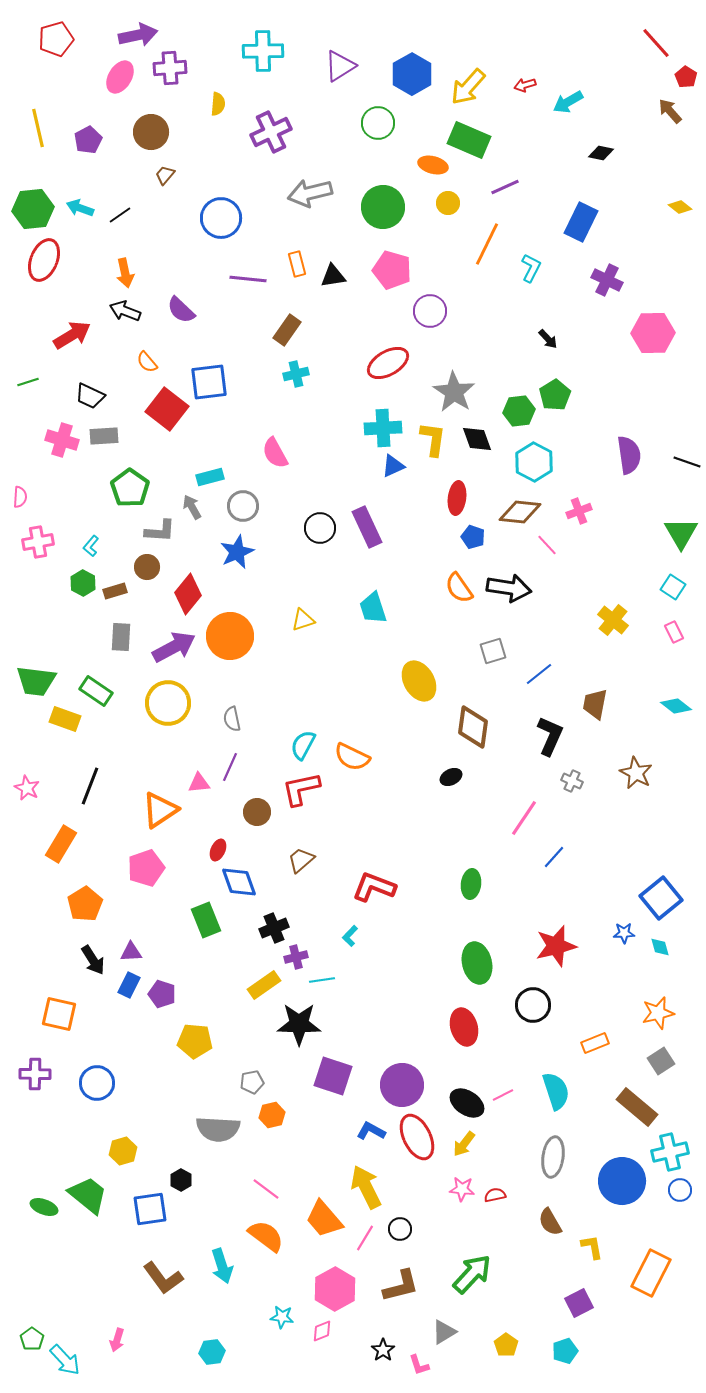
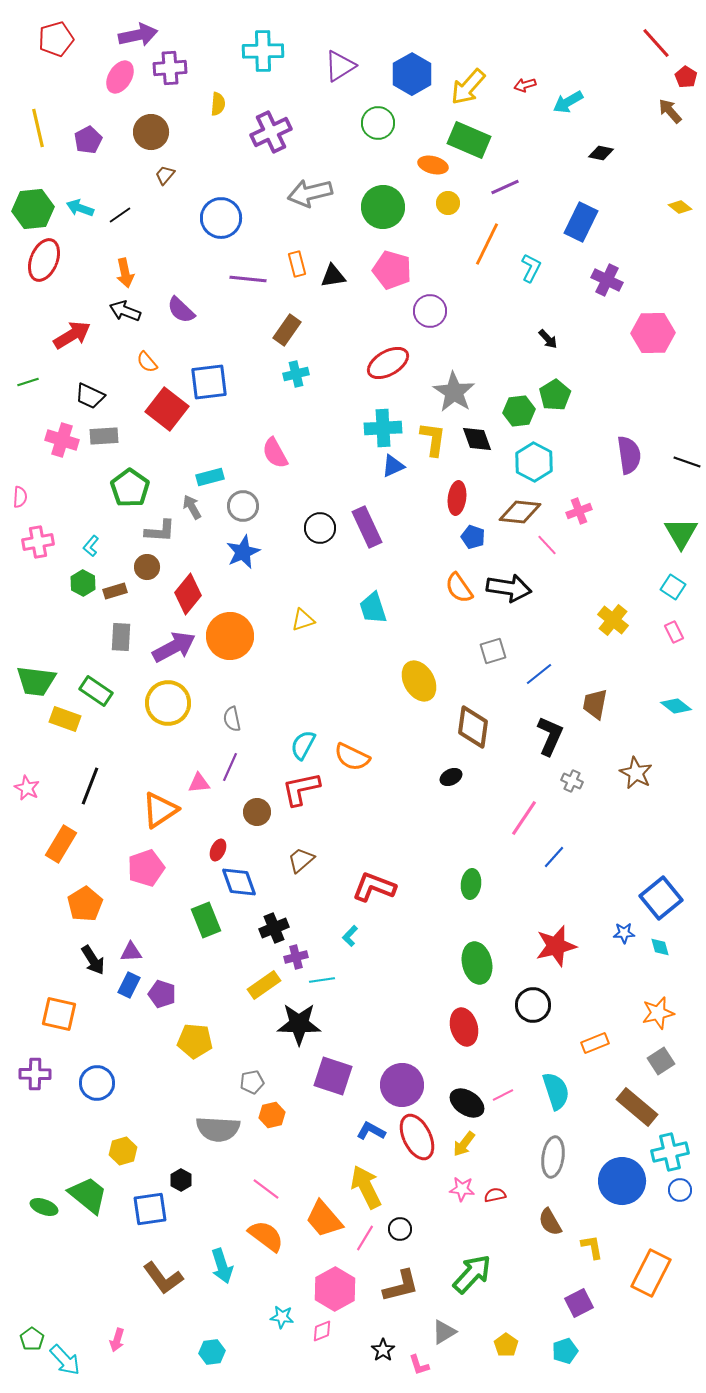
blue star at (237, 552): moved 6 px right
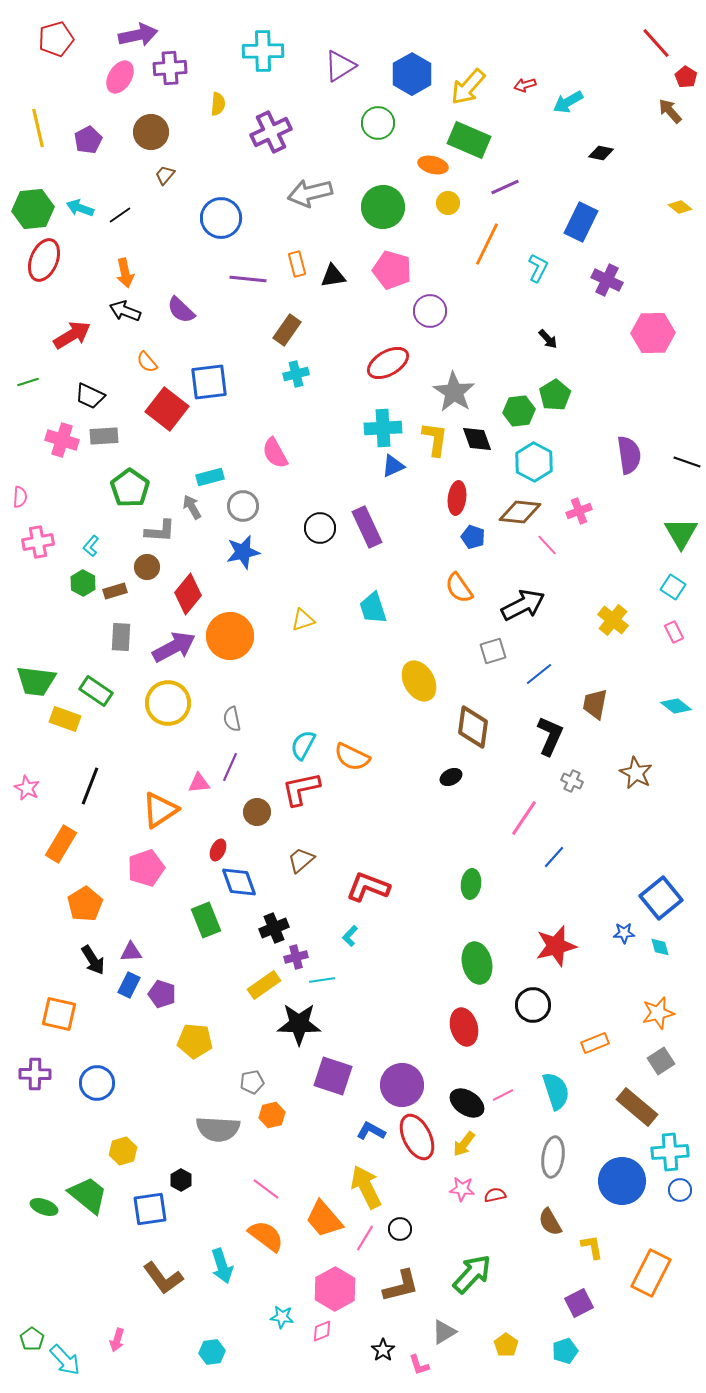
cyan L-shape at (531, 268): moved 7 px right
yellow L-shape at (433, 439): moved 2 px right
blue star at (243, 552): rotated 12 degrees clockwise
black arrow at (509, 588): moved 14 px right, 17 px down; rotated 36 degrees counterclockwise
red L-shape at (374, 887): moved 6 px left
cyan cross at (670, 1152): rotated 9 degrees clockwise
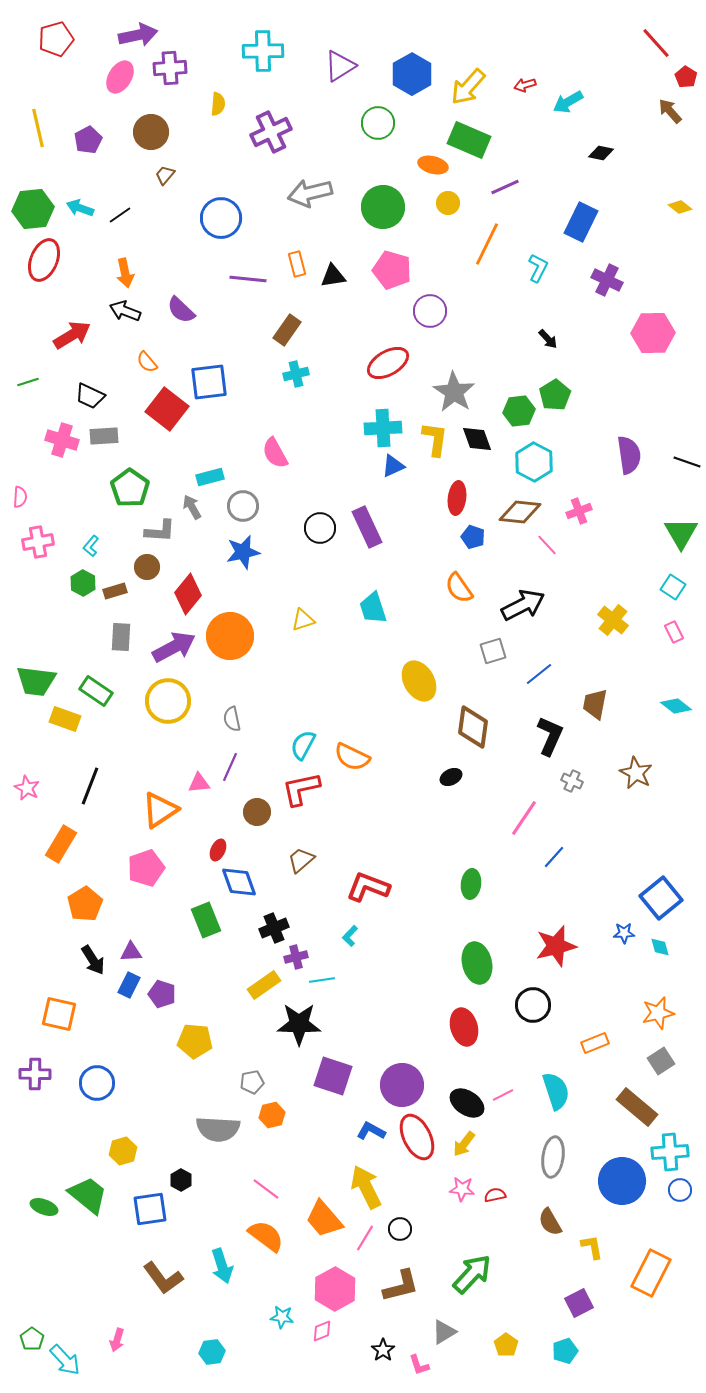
yellow circle at (168, 703): moved 2 px up
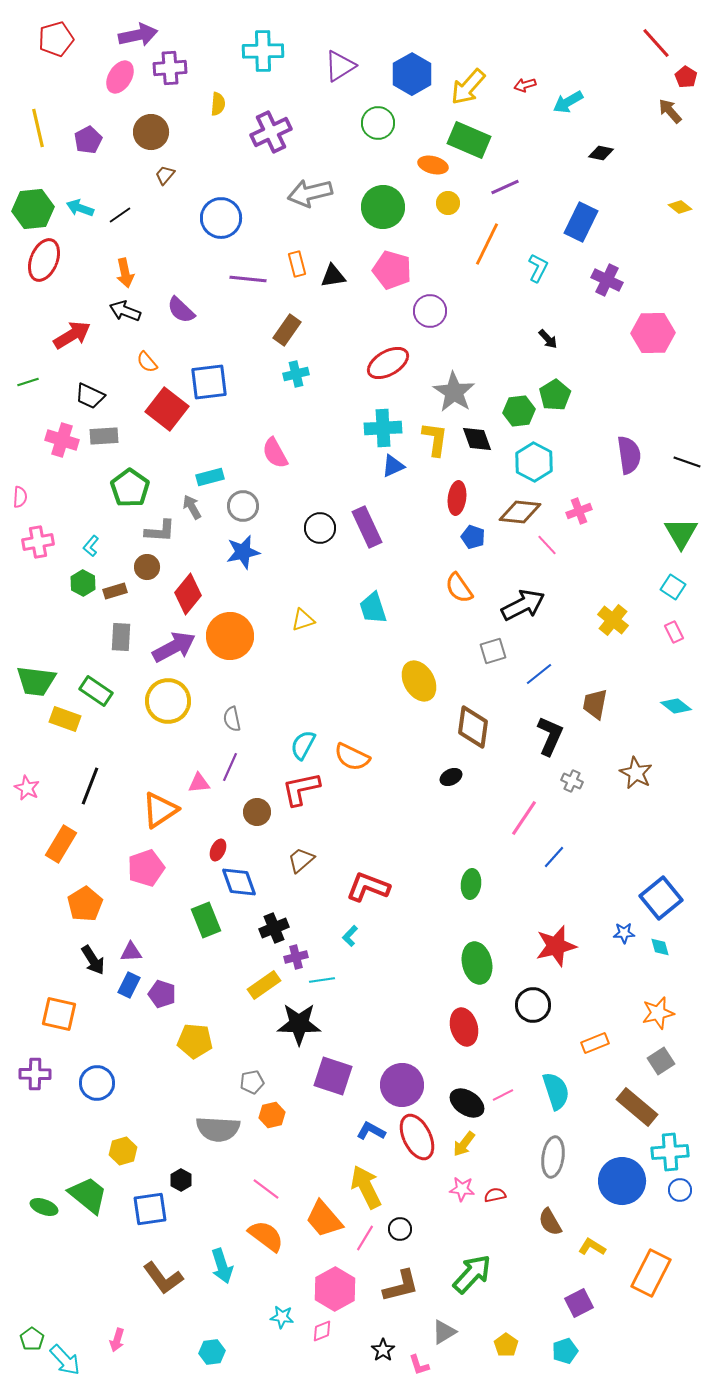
yellow L-shape at (592, 1247): rotated 48 degrees counterclockwise
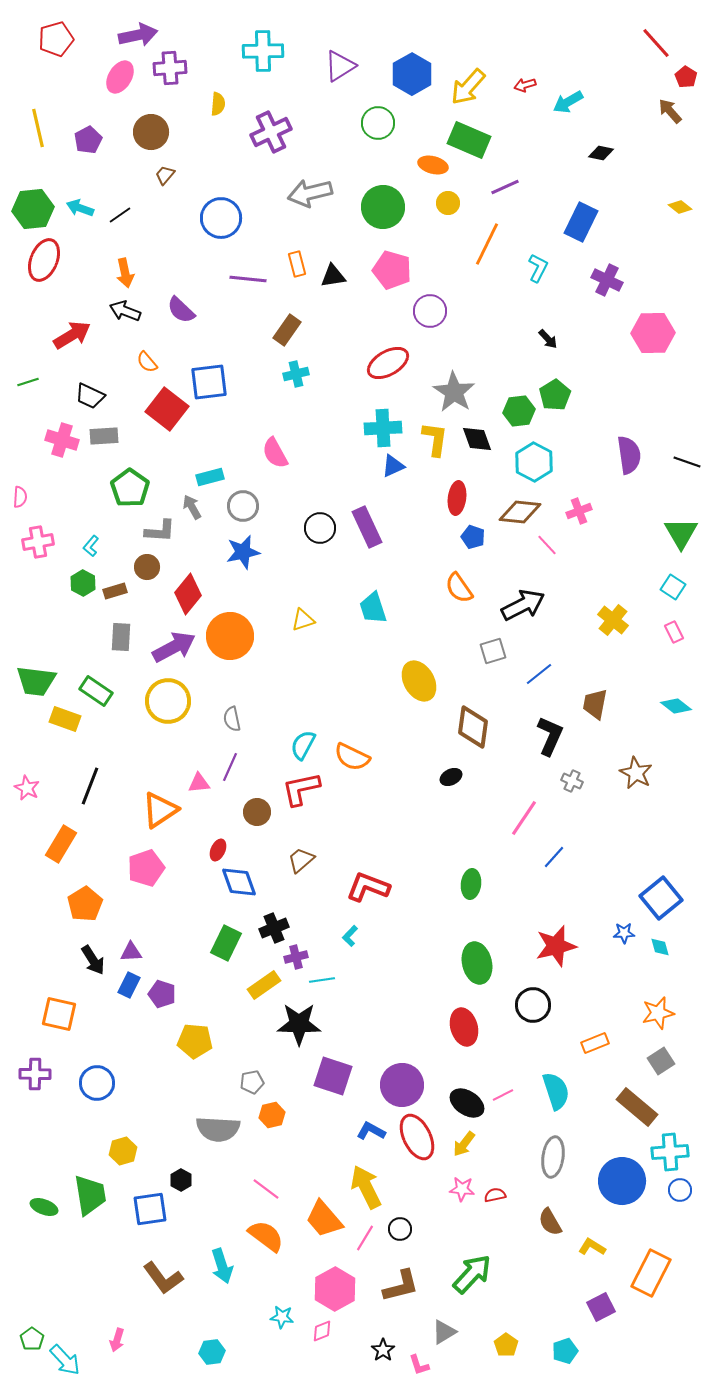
green rectangle at (206, 920): moved 20 px right, 23 px down; rotated 48 degrees clockwise
green trapezoid at (88, 1195): moved 2 px right; rotated 42 degrees clockwise
purple square at (579, 1303): moved 22 px right, 4 px down
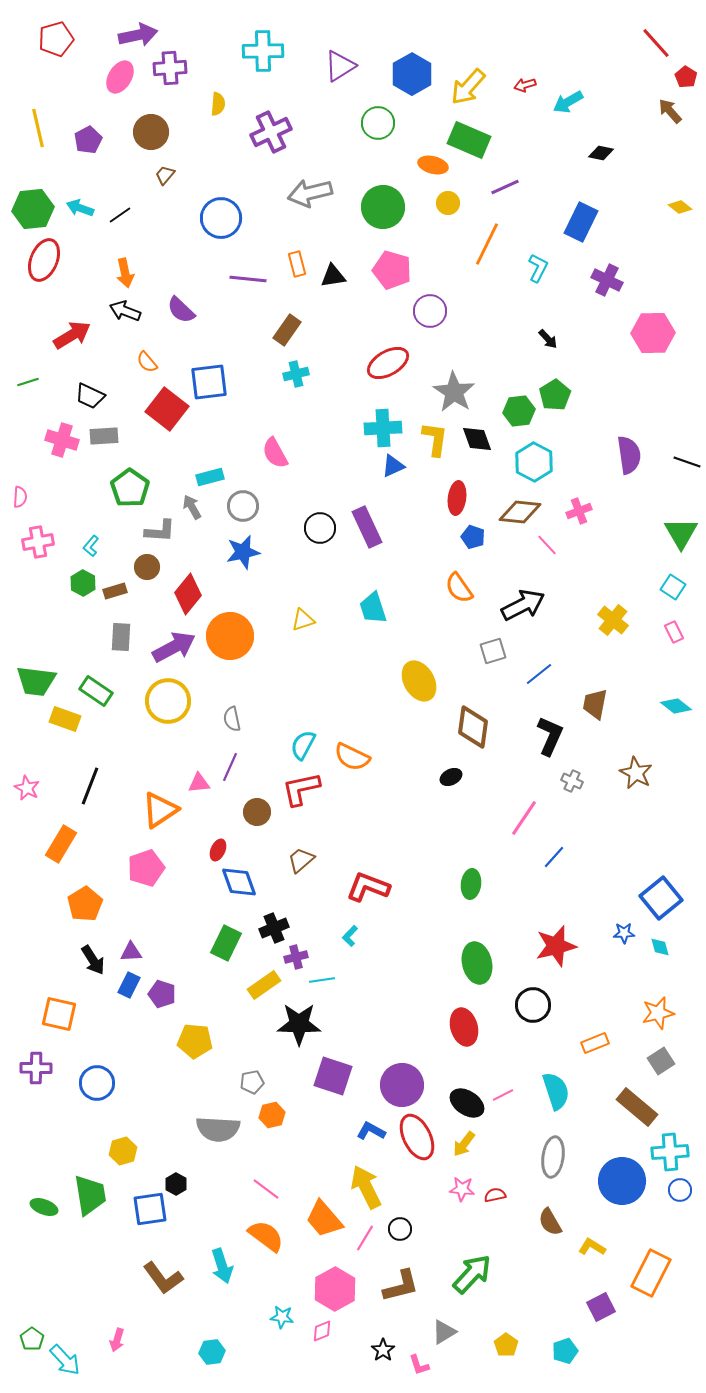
purple cross at (35, 1074): moved 1 px right, 6 px up
black hexagon at (181, 1180): moved 5 px left, 4 px down
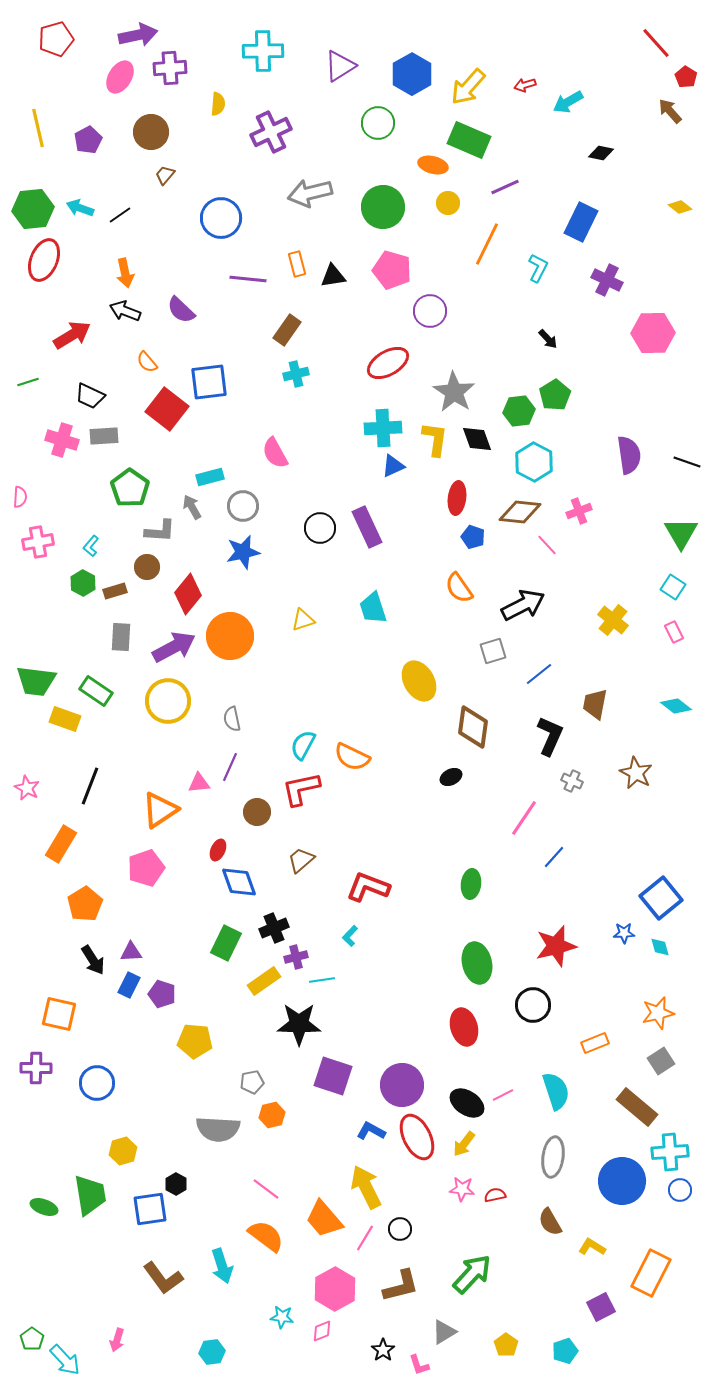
yellow rectangle at (264, 985): moved 4 px up
